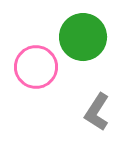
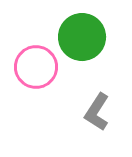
green circle: moved 1 px left
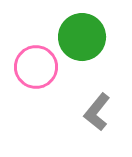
gray L-shape: rotated 6 degrees clockwise
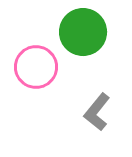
green circle: moved 1 px right, 5 px up
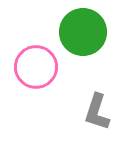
gray L-shape: rotated 21 degrees counterclockwise
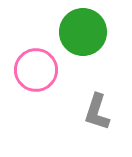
pink circle: moved 3 px down
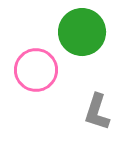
green circle: moved 1 px left
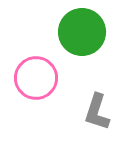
pink circle: moved 8 px down
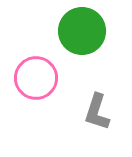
green circle: moved 1 px up
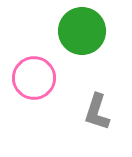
pink circle: moved 2 px left
